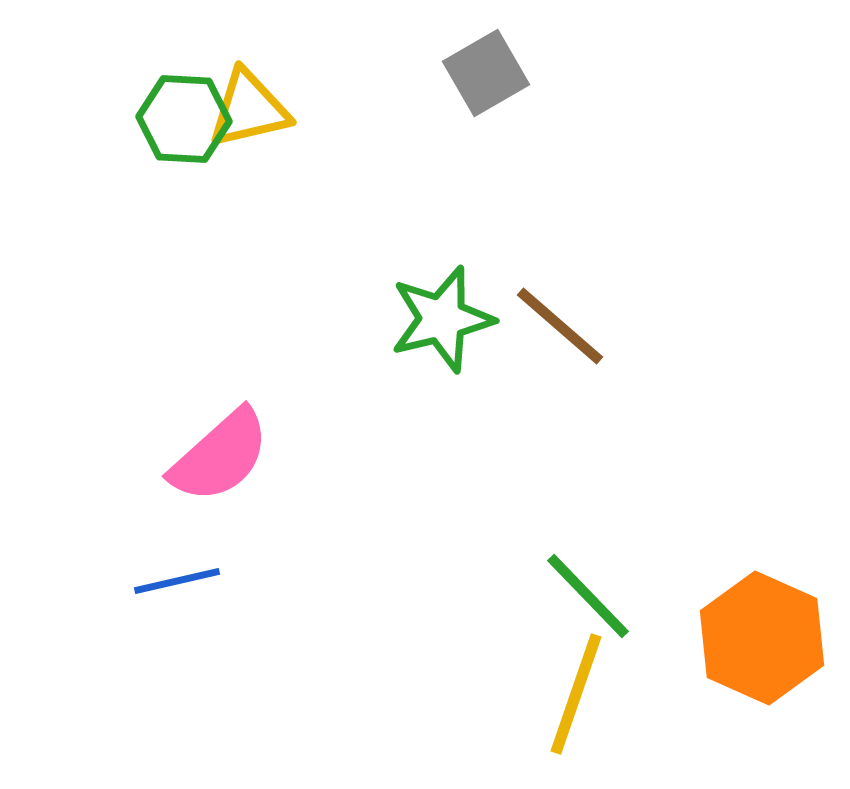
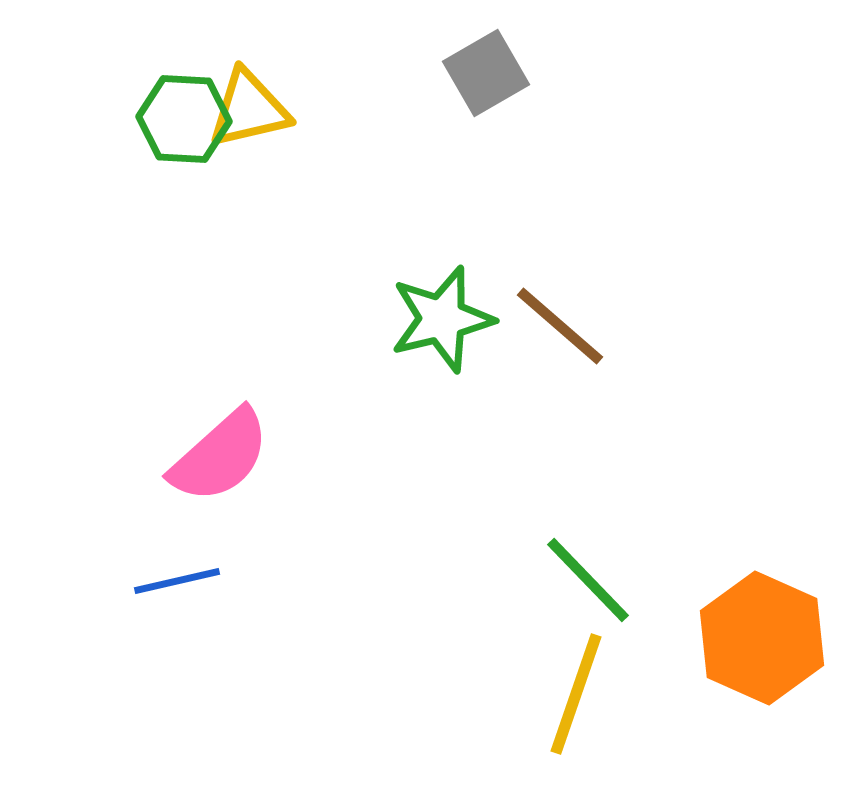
green line: moved 16 px up
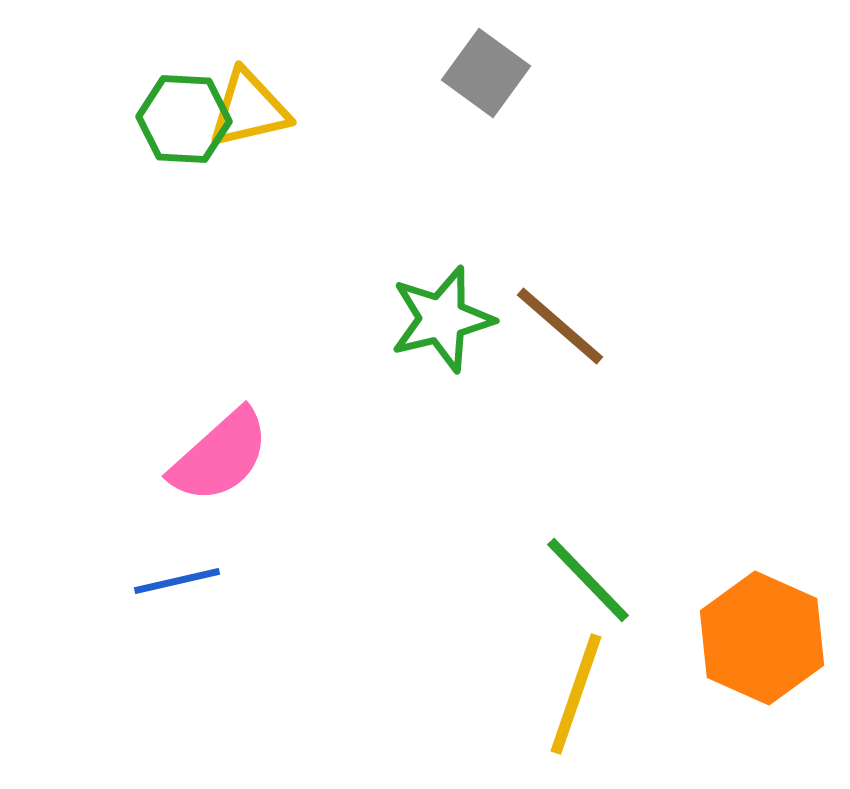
gray square: rotated 24 degrees counterclockwise
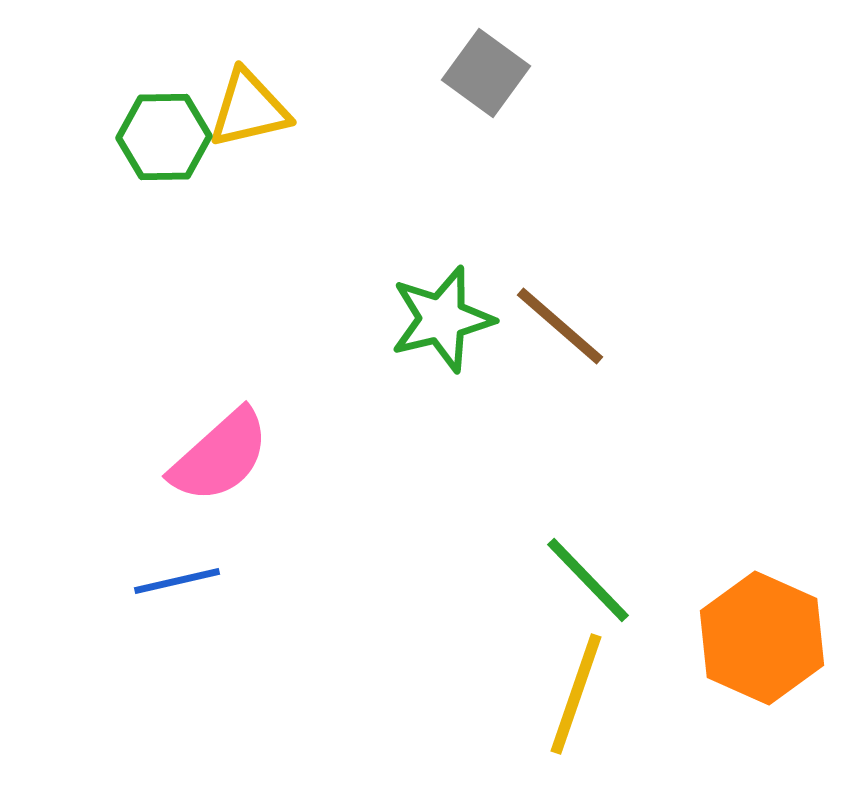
green hexagon: moved 20 px left, 18 px down; rotated 4 degrees counterclockwise
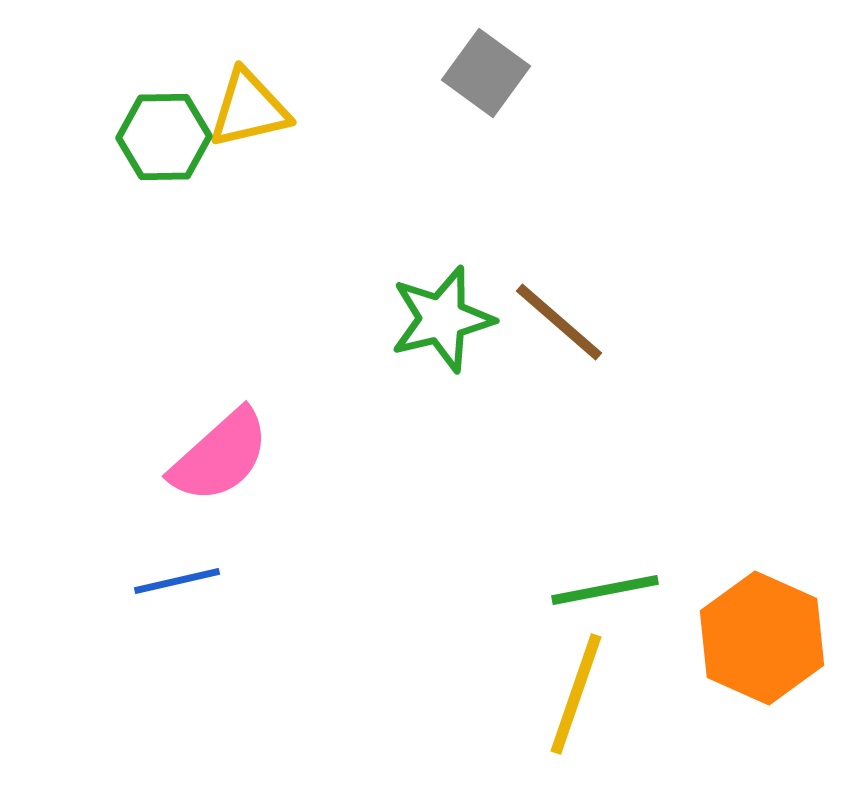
brown line: moved 1 px left, 4 px up
green line: moved 17 px right, 10 px down; rotated 57 degrees counterclockwise
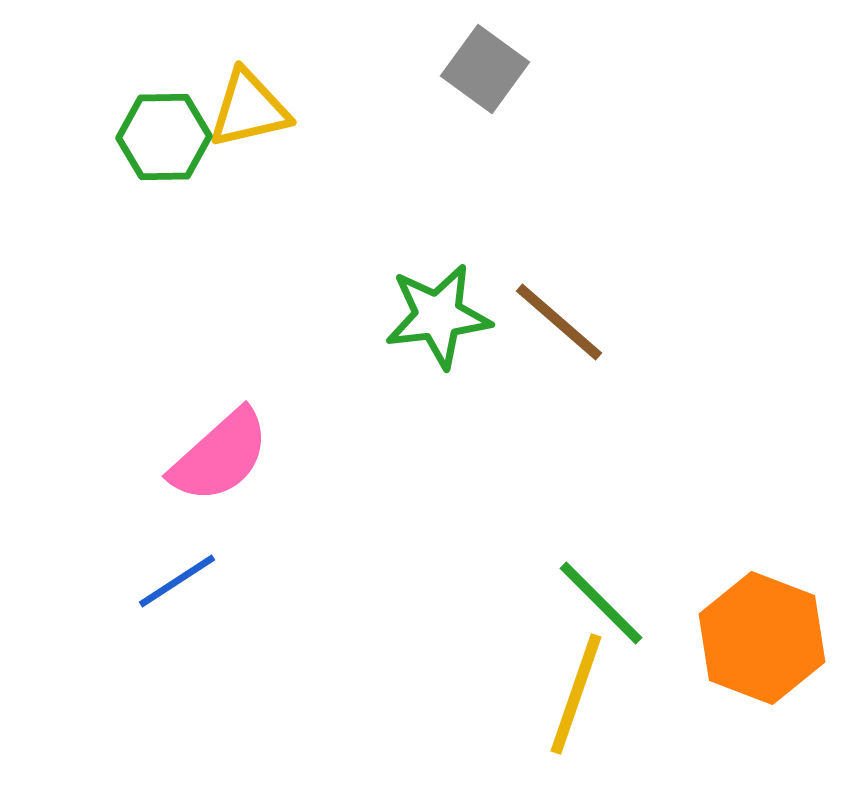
gray square: moved 1 px left, 4 px up
green star: moved 4 px left, 3 px up; rotated 7 degrees clockwise
blue line: rotated 20 degrees counterclockwise
green line: moved 4 px left, 13 px down; rotated 56 degrees clockwise
orange hexagon: rotated 3 degrees counterclockwise
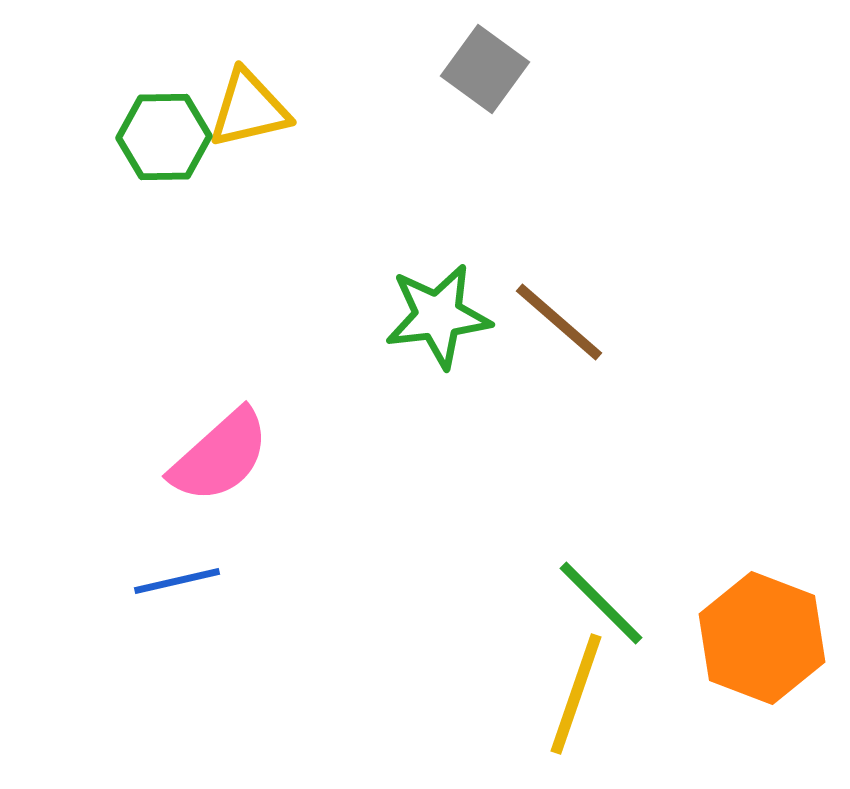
blue line: rotated 20 degrees clockwise
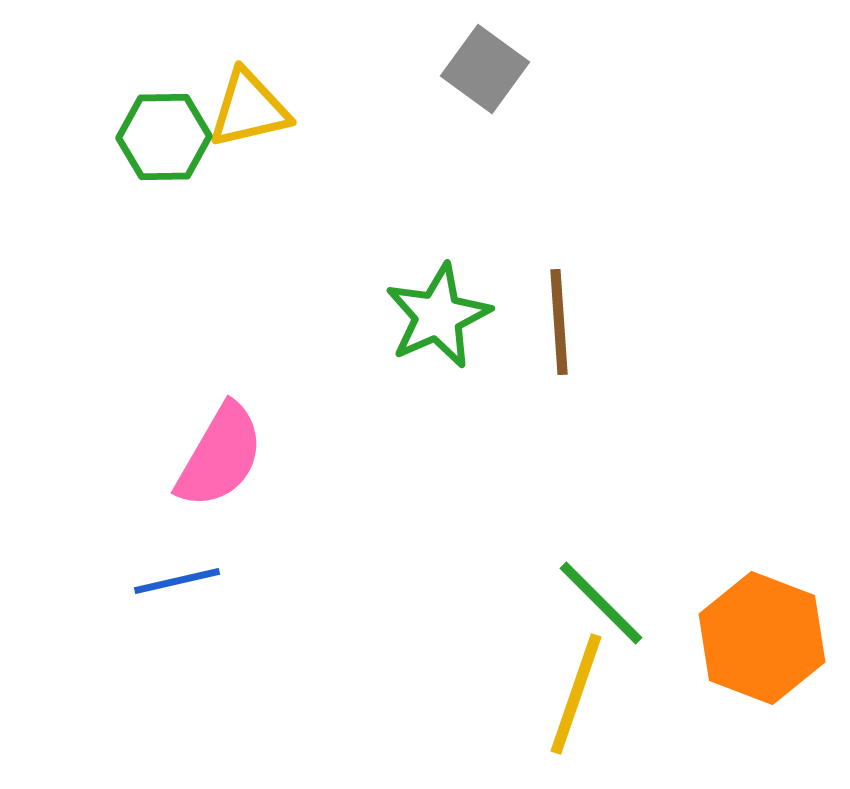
green star: rotated 17 degrees counterclockwise
brown line: rotated 45 degrees clockwise
pink semicircle: rotated 18 degrees counterclockwise
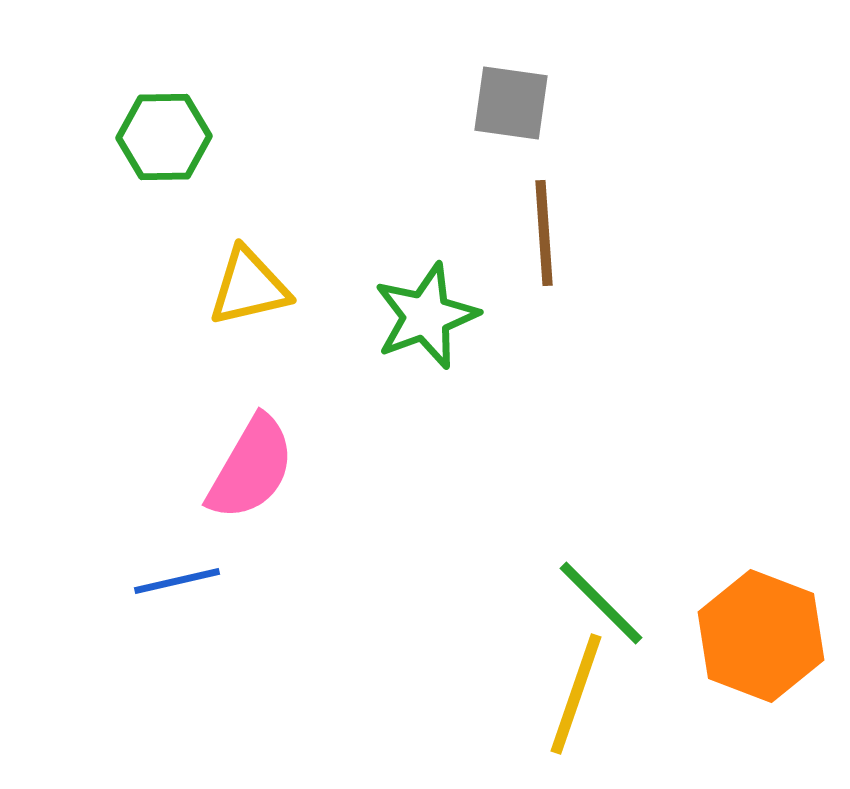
gray square: moved 26 px right, 34 px down; rotated 28 degrees counterclockwise
yellow triangle: moved 178 px down
green star: moved 12 px left; rotated 4 degrees clockwise
brown line: moved 15 px left, 89 px up
pink semicircle: moved 31 px right, 12 px down
orange hexagon: moved 1 px left, 2 px up
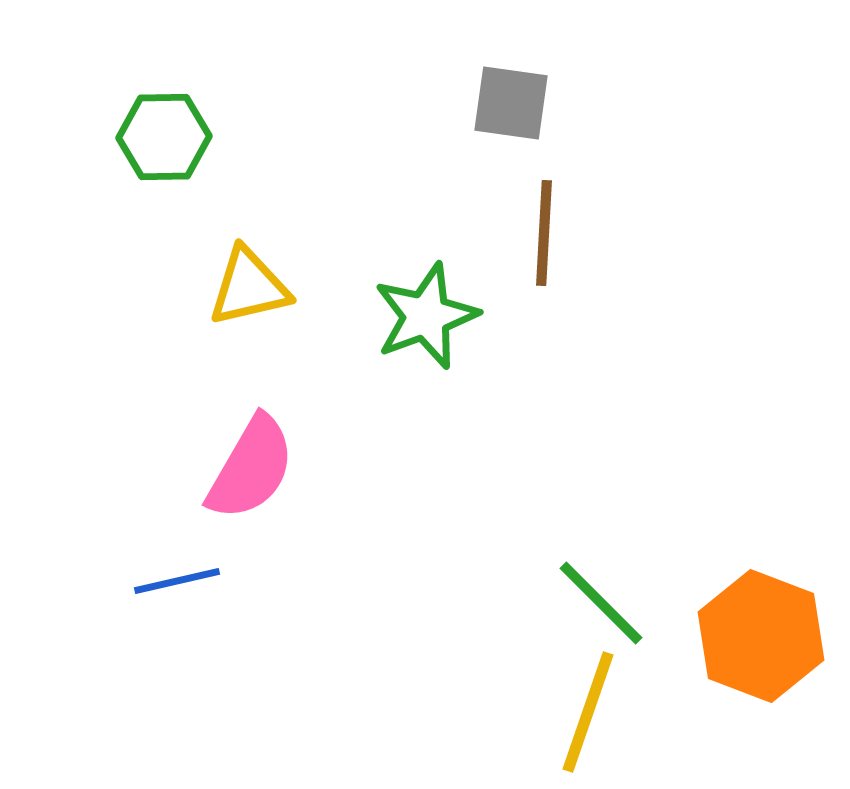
brown line: rotated 7 degrees clockwise
yellow line: moved 12 px right, 18 px down
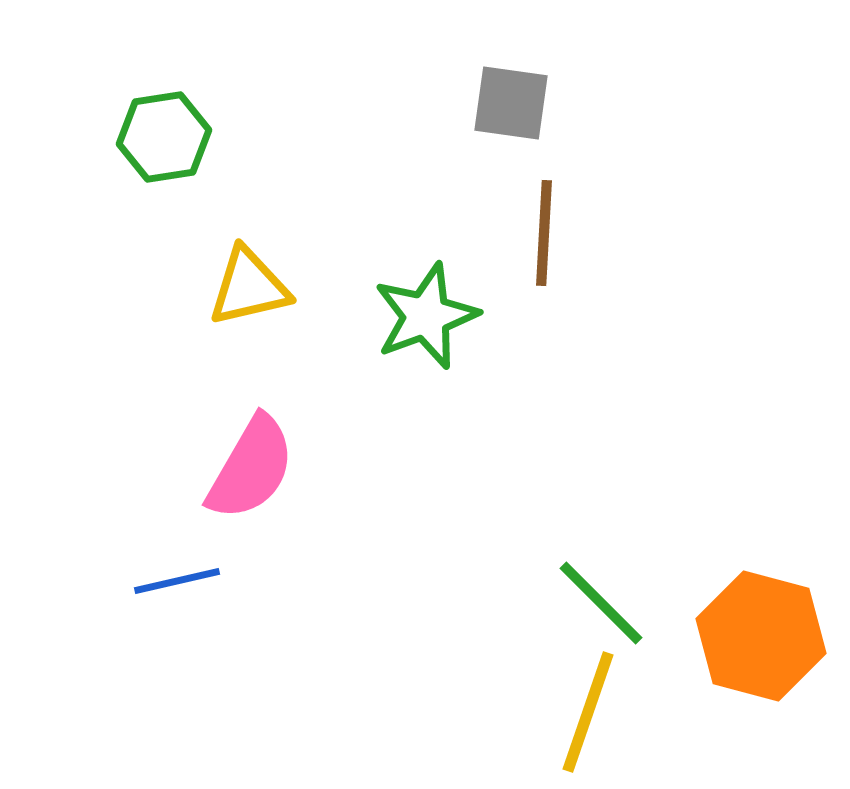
green hexagon: rotated 8 degrees counterclockwise
orange hexagon: rotated 6 degrees counterclockwise
